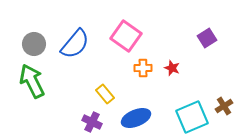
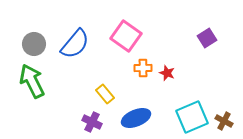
red star: moved 5 px left, 5 px down
brown cross: moved 15 px down; rotated 30 degrees counterclockwise
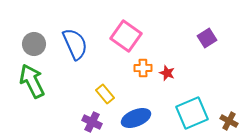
blue semicircle: rotated 64 degrees counterclockwise
cyan square: moved 4 px up
brown cross: moved 5 px right
